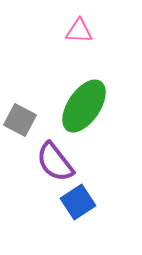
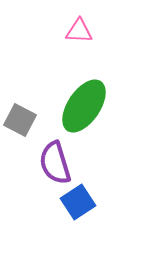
purple semicircle: moved 1 px down; rotated 21 degrees clockwise
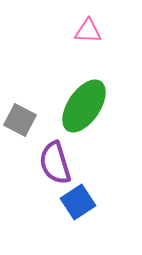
pink triangle: moved 9 px right
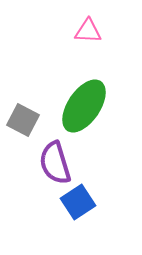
gray square: moved 3 px right
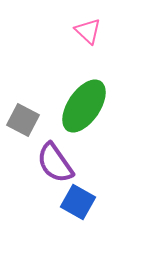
pink triangle: rotated 40 degrees clockwise
purple semicircle: rotated 18 degrees counterclockwise
blue square: rotated 28 degrees counterclockwise
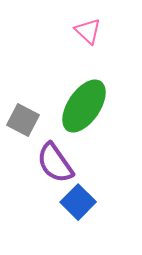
blue square: rotated 16 degrees clockwise
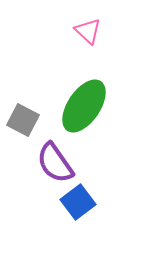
blue square: rotated 8 degrees clockwise
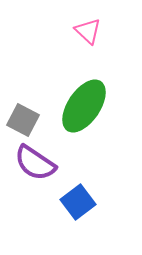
purple semicircle: moved 20 px left; rotated 21 degrees counterclockwise
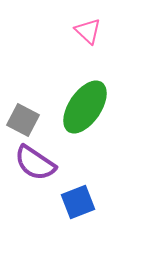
green ellipse: moved 1 px right, 1 px down
blue square: rotated 16 degrees clockwise
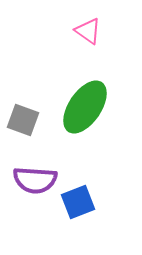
pink triangle: rotated 8 degrees counterclockwise
gray square: rotated 8 degrees counterclockwise
purple semicircle: moved 17 px down; rotated 30 degrees counterclockwise
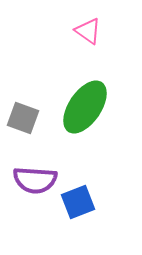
gray square: moved 2 px up
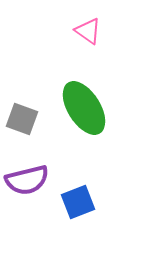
green ellipse: moved 1 px left, 1 px down; rotated 66 degrees counterclockwise
gray square: moved 1 px left, 1 px down
purple semicircle: moved 8 px left; rotated 18 degrees counterclockwise
